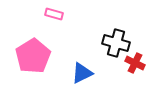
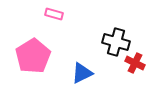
black cross: moved 1 px up
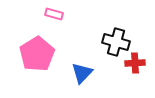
pink pentagon: moved 4 px right, 2 px up
red cross: rotated 30 degrees counterclockwise
blue triangle: rotated 20 degrees counterclockwise
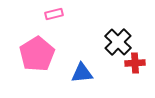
pink rectangle: rotated 30 degrees counterclockwise
black cross: moved 2 px right; rotated 28 degrees clockwise
blue triangle: rotated 40 degrees clockwise
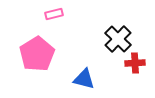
black cross: moved 3 px up
blue triangle: moved 2 px right, 6 px down; rotated 20 degrees clockwise
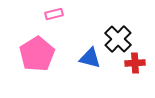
blue triangle: moved 6 px right, 21 px up
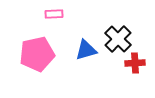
pink rectangle: rotated 12 degrees clockwise
pink pentagon: rotated 20 degrees clockwise
blue triangle: moved 4 px left, 8 px up; rotated 30 degrees counterclockwise
